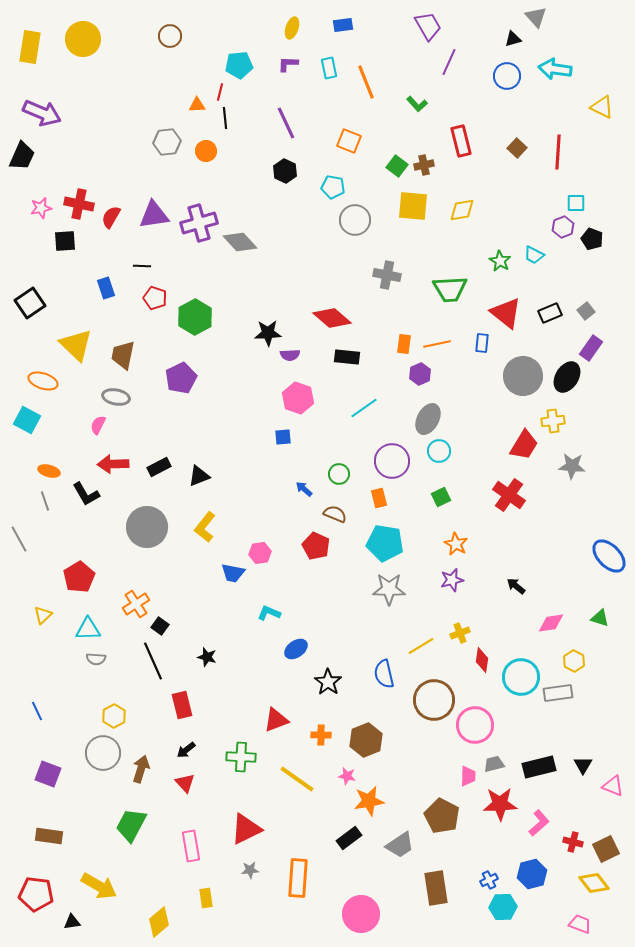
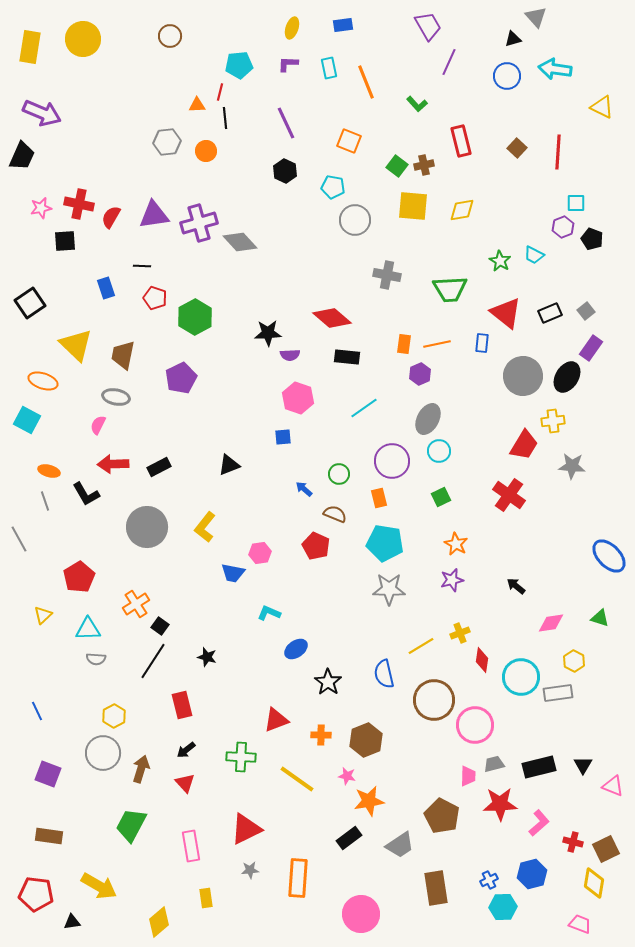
black triangle at (199, 476): moved 30 px right, 11 px up
black line at (153, 661): rotated 57 degrees clockwise
yellow diamond at (594, 883): rotated 48 degrees clockwise
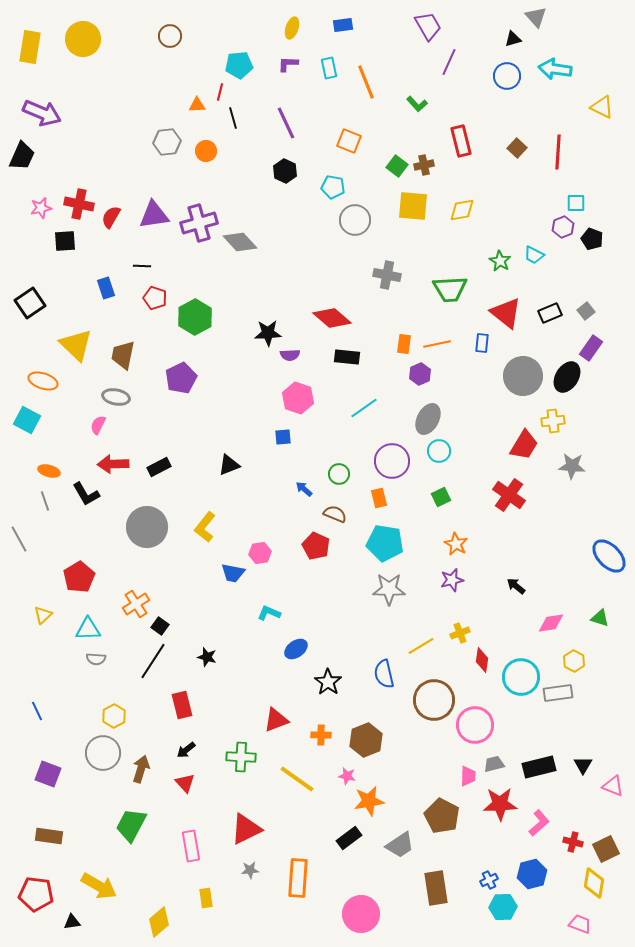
black line at (225, 118): moved 8 px right; rotated 10 degrees counterclockwise
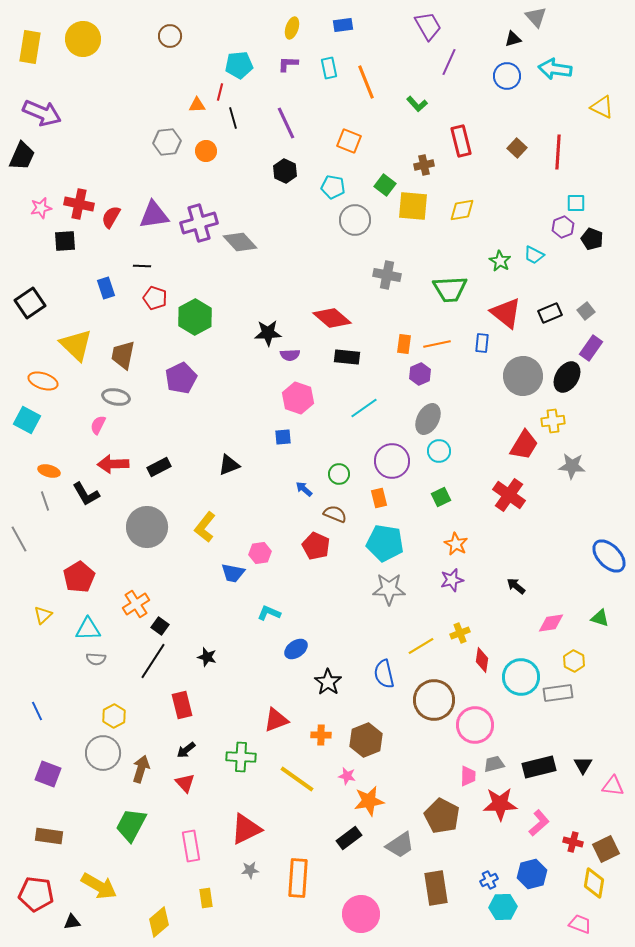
green square at (397, 166): moved 12 px left, 19 px down
pink triangle at (613, 786): rotated 15 degrees counterclockwise
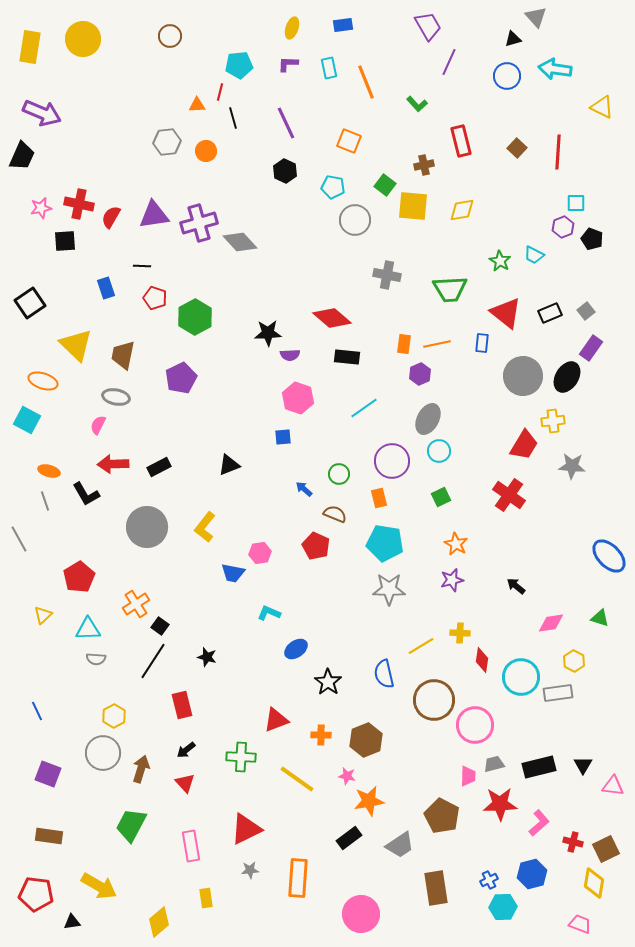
yellow cross at (460, 633): rotated 24 degrees clockwise
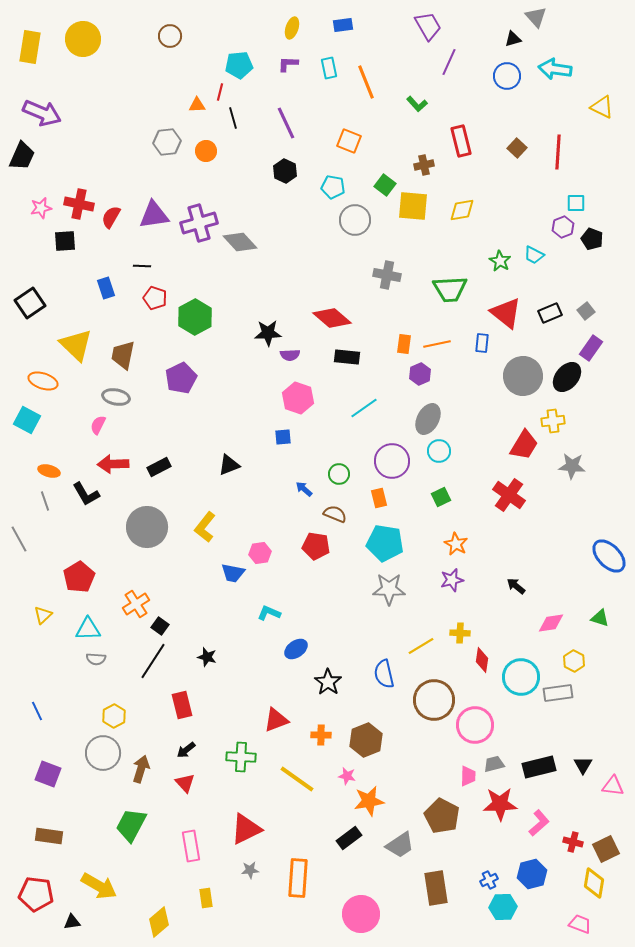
black ellipse at (567, 377): rotated 8 degrees clockwise
red pentagon at (316, 546): rotated 16 degrees counterclockwise
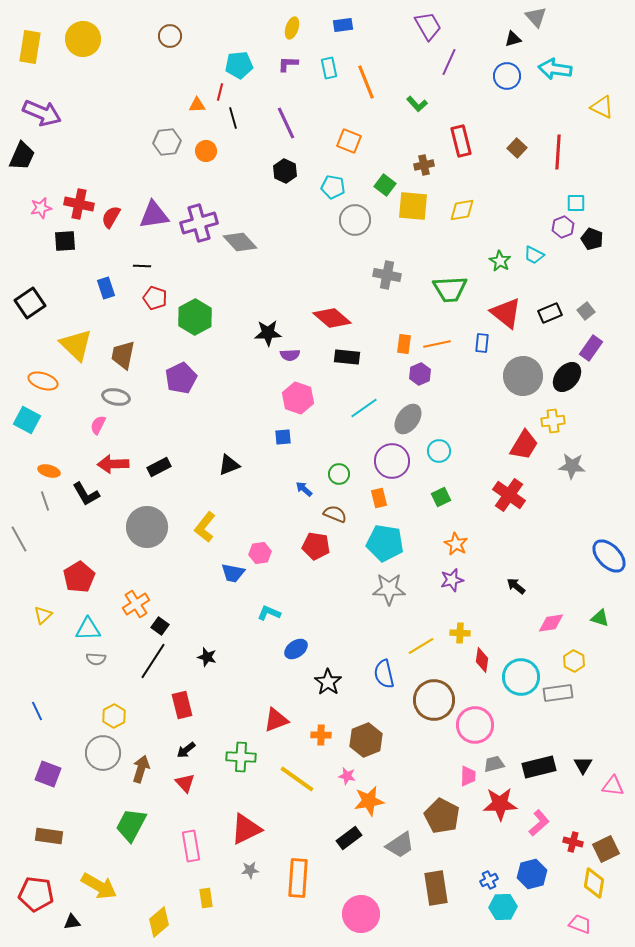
gray ellipse at (428, 419): moved 20 px left; rotated 8 degrees clockwise
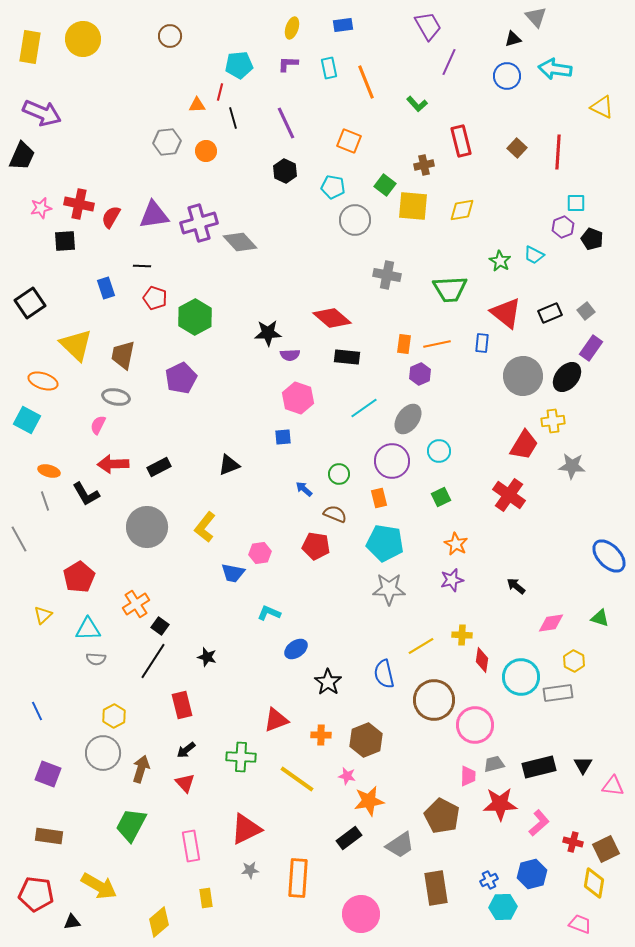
yellow cross at (460, 633): moved 2 px right, 2 px down
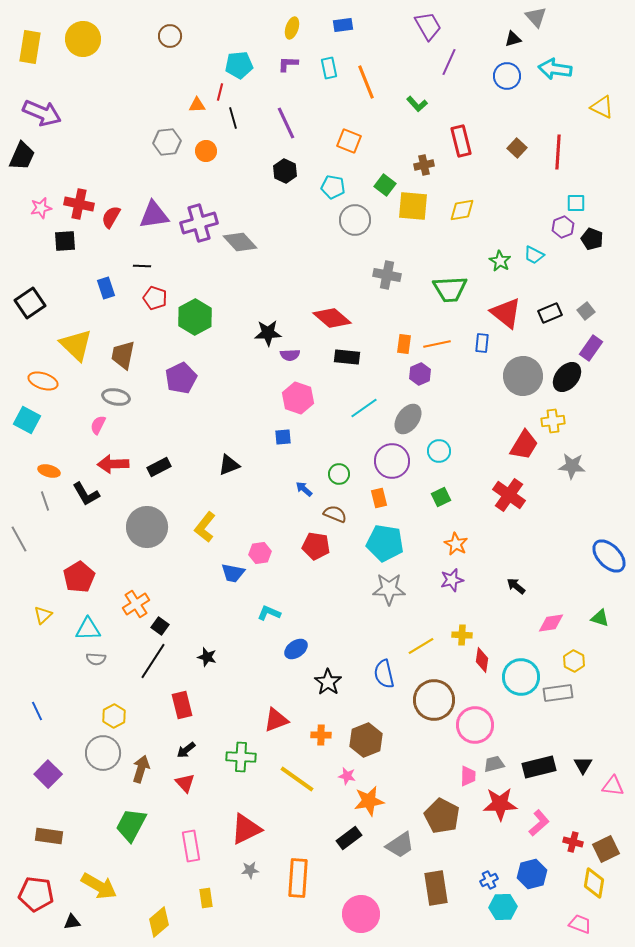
purple square at (48, 774): rotated 24 degrees clockwise
